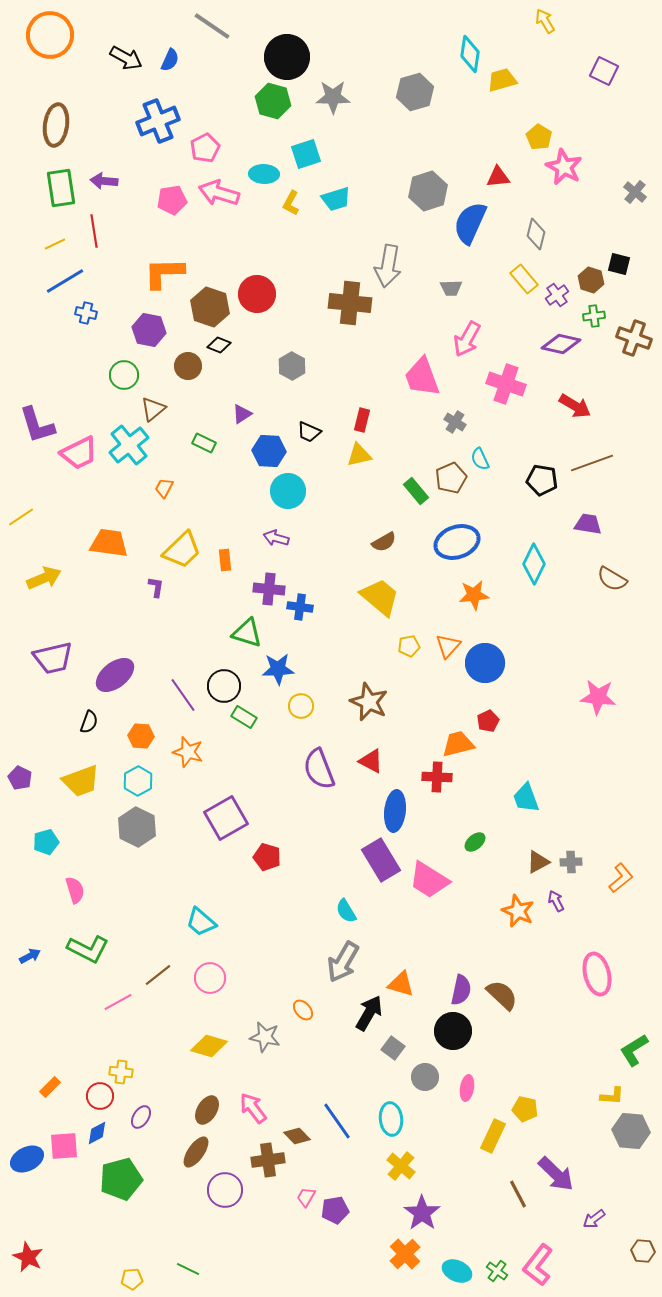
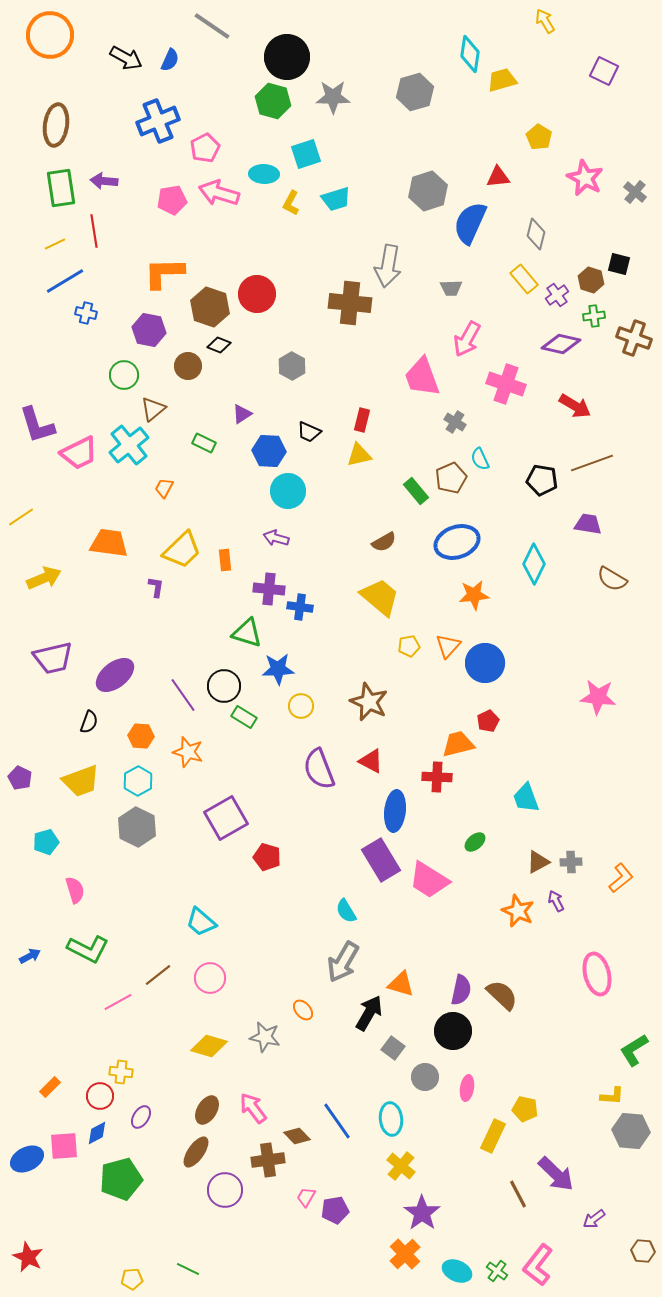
pink star at (564, 167): moved 21 px right, 11 px down
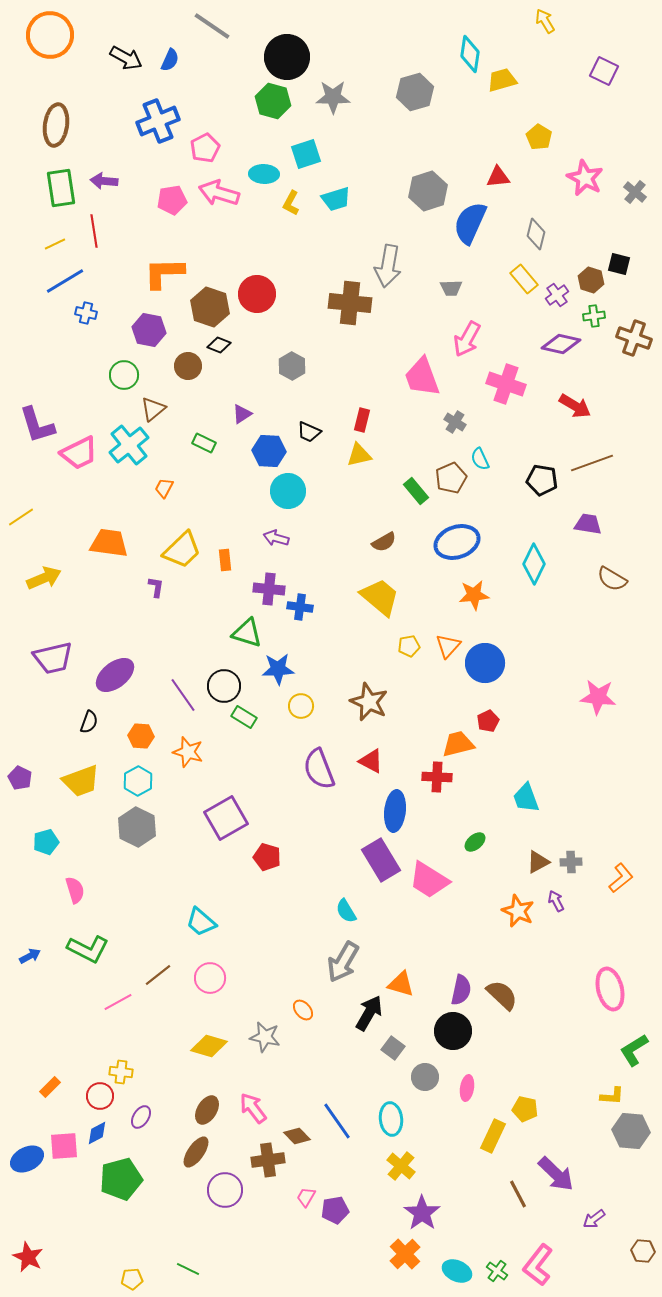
pink ellipse at (597, 974): moved 13 px right, 15 px down
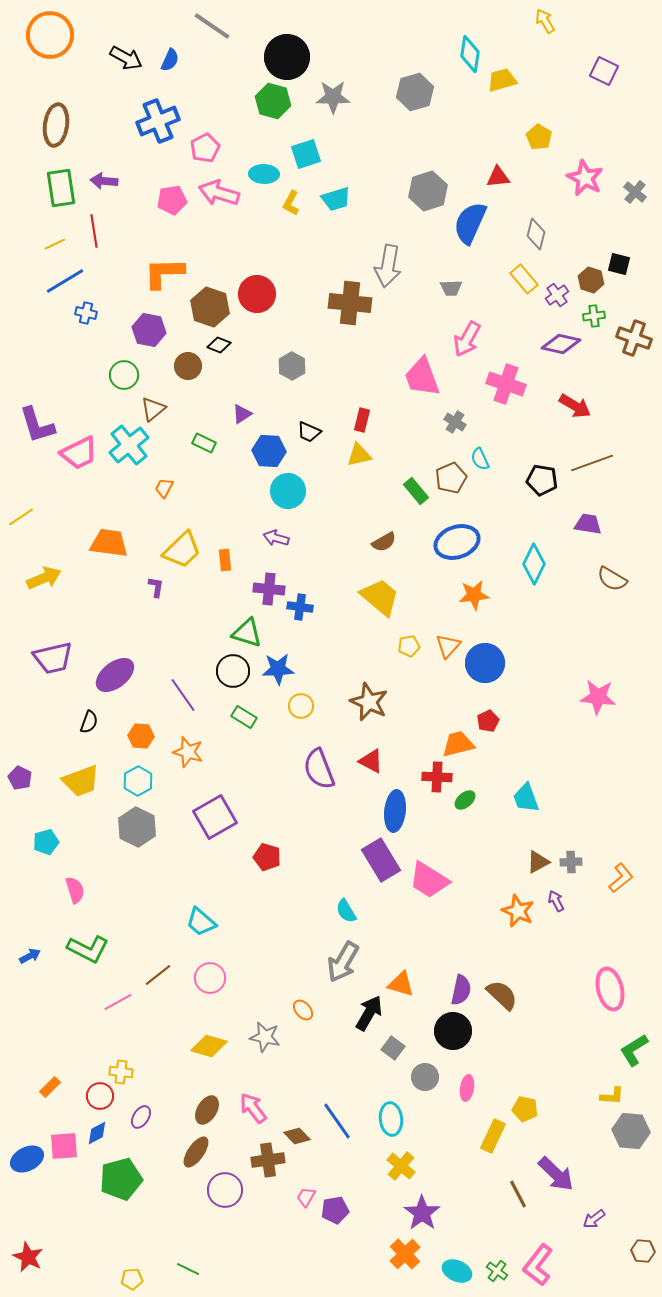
black circle at (224, 686): moved 9 px right, 15 px up
purple square at (226, 818): moved 11 px left, 1 px up
green ellipse at (475, 842): moved 10 px left, 42 px up
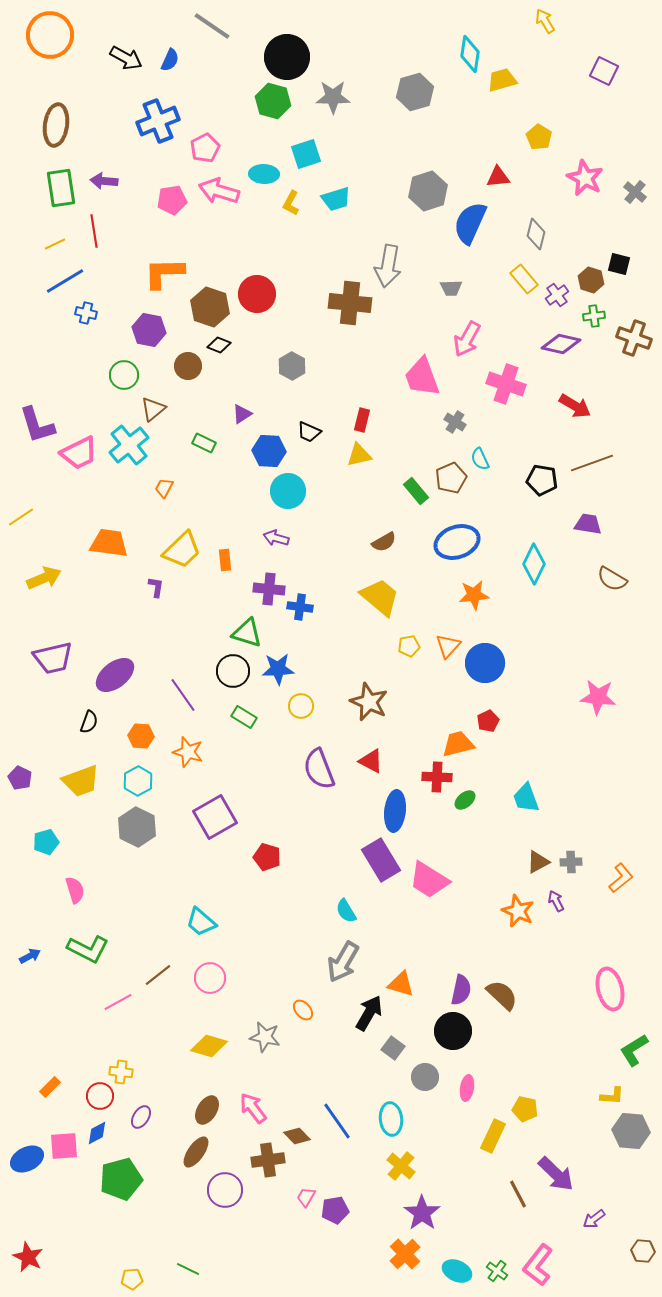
pink arrow at (219, 193): moved 2 px up
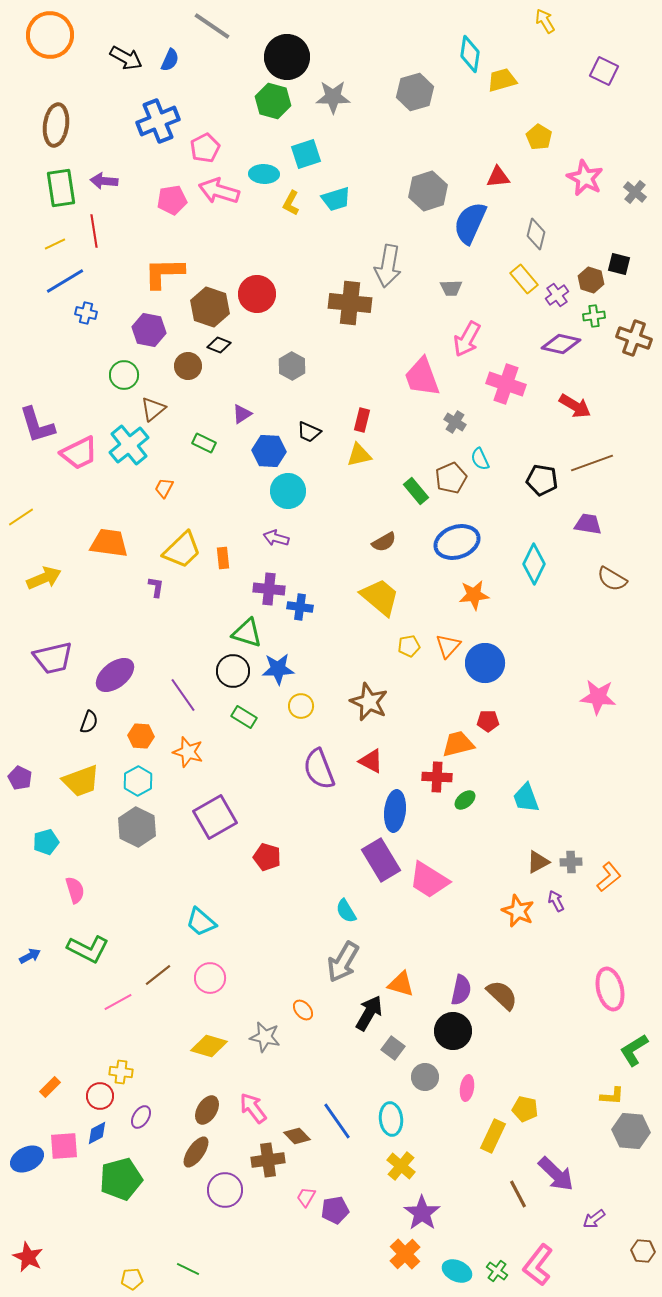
orange rectangle at (225, 560): moved 2 px left, 2 px up
red pentagon at (488, 721): rotated 25 degrees clockwise
orange L-shape at (621, 878): moved 12 px left, 1 px up
